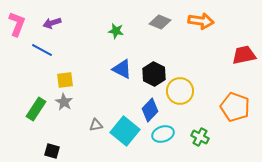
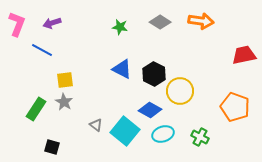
gray diamond: rotated 10 degrees clockwise
green star: moved 4 px right, 4 px up
blue diamond: rotated 75 degrees clockwise
gray triangle: rotated 48 degrees clockwise
black square: moved 4 px up
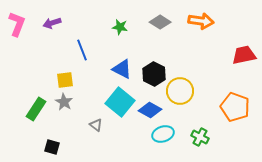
blue line: moved 40 px right; rotated 40 degrees clockwise
cyan square: moved 5 px left, 29 px up
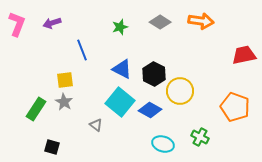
green star: rotated 28 degrees counterclockwise
cyan ellipse: moved 10 px down; rotated 35 degrees clockwise
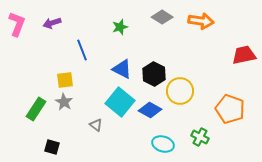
gray diamond: moved 2 px right, 5 px up
orange pentagon: moved 5 px left, 2 px down
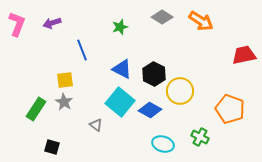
orange arrow: rotated 25 degrees clockwise
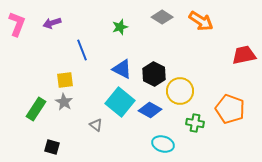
green cross: moved 5 px left, 14 px up; rotated 18 degrees counterclockwise
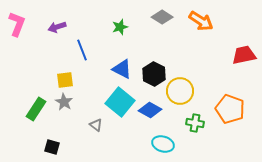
purple arrow: moved 5 px right, 4 px down
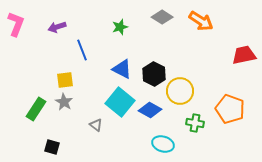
pink L-shape: moved 1 px left
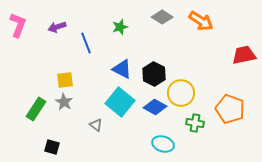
pink L-shape: moved 2 px right, 1 px down
blue line: moved 4 px right, 7 px up
yellow circle: moved 1 px right, 2 px down
blue diamond: moved 5 px right, 3 px up
